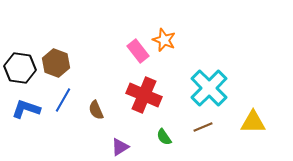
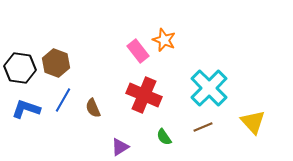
brown semicircle: moved 3 px left, 2 px up
yellow triangle: rotated 48 degrees clockwise
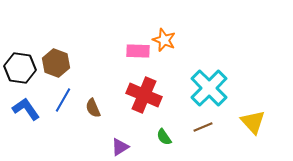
pink rectangle: rotated 50 degrees counterclockwise
blue L-shape: rotated 36 degrees clockwise
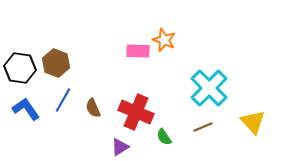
red cross: moved 8 px left, 17 px down
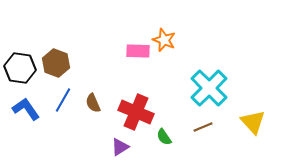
brown semicircle: moved 5 px up
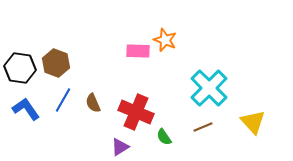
orange star: moved 1 px right
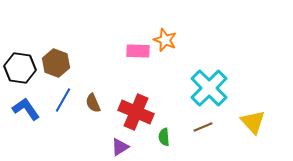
green semicircle: rotated 30 degrees clockwise
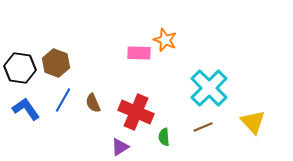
pink rectangle: moved 1 px right, 2 px down
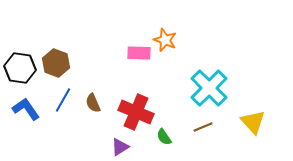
green semicircle: rotated 30 degrees counterclockwise
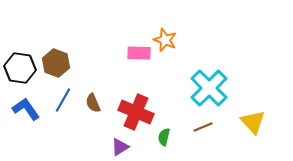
green semicircle: rotated 48 degrees clockwise
